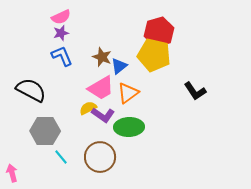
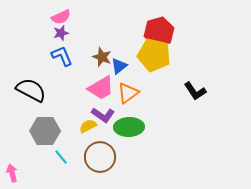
yellow semicircle: moved 18 px down
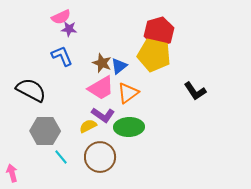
purple star: moved 8 px right, 4 px up; rotated 21 degrees clockwise
brown star: moved 6 px down
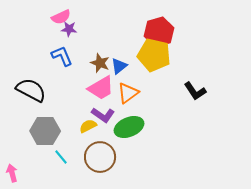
brown star: moved 2 px left
green ellipse: rotated 20 degrees counterclockwise
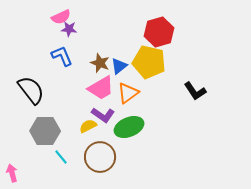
yellow pentagon: moved 5 px left, 7 px down
black semicircle: rotated 24 degrees clockwise
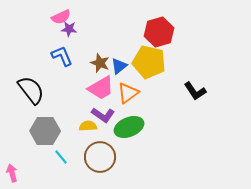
yellow semicircle: rotated 24 degrees clockwise
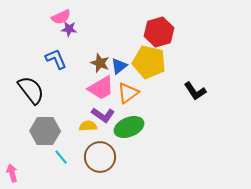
blue L-shape: moved 6 px left, 3 px down
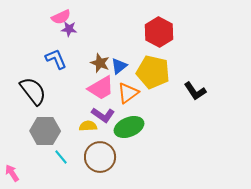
red hexagon: rotated 16 degrees counterclockwise
yellow pentagon: moved 4 px right, 10 px down
black semicircle: moved 2 px right, 1 px down
pink arrow: rotated 18 degrees counterclockwise
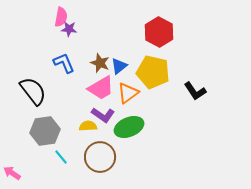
pink semicircle: rotated 54 degrees counterclockwise
blue L-shape: moved 8 px right, 4 px down
gray hexagon: rotated 8 degrees counterclockwise
pink arrow: rotated 24 degrees counterclockwise
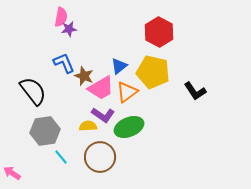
purple star: rotated 14 degrees counterclockwise
brown star: moved 16 px left, 13 px down
orange triangle: moved 1 px left, 1 px up
